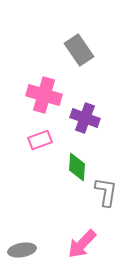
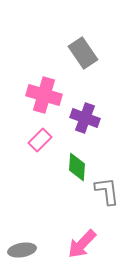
gray rectangle: moved 4 px right, 3 px down
pink rectangle: rotated 25 degrees counterclockwise
gray L-shape: moved 1 px right, 1 px up; rotated 16 degrees counterclockwise
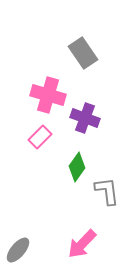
pink cross: moved 4 px right
pink rectangle: moved 3 px up
green diamond: rotated 32 degrees clockwise
gray ellipse: moved 4 px left; rotated 40 degrees counterclockwise
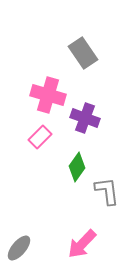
gray ellipse: moved 1 px right, 2 px up
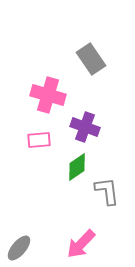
gray rectangle: moved 8 px right, 6 px down
purple cross: moved 9 px down
pink rectangle: moved 1 px left, 3 px down; rotated 40 degrees clockwise
green diamond: rotated 20 degrees clockwise
pink arrow: moved 1 px left
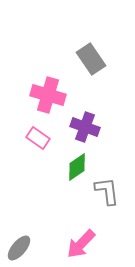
pink rectangle: moved 1 px left, 2 px up; rotated 40 degrees clockwise
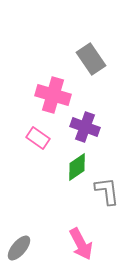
pink cross: moved 5 px right
pink arrow: rotated 72 degrees counterclockwise
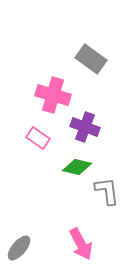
gray rectangle: rotated 20 degrees counterclockwise
green diamond: rotated 48 degrees clockwise
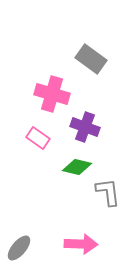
pink cross: moved 1 px left, 1 px up
gray L-shape: moved 1 px right, 1 px down
pink arrow: rotated 60 degrees counterclockwise
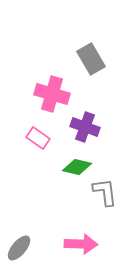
gray rectangle: rotated 24 degrees clockwise
gray L-shape: moved 3 px left
